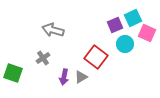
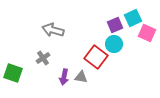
cyan circle: moved 11 px left
gray triangle: rotated 40 degrees clockwise
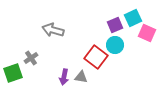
cyan circle: moved 1 px right, 1 px down
gray cross: moved 12 px left
green square: rotated 36 degrees counterclockwise
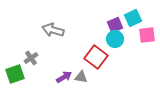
pink square: moved 2 px down; rotated 30 degrees counterclockwise
cyan circle: moved 6 px up
green square: moved 2 px right, 1 px down
purple arrow: rotated 133 degrees counterclockwise
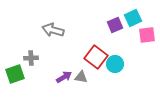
cyan circle: moved 25 px down
gray cross: rotated 32 degrees clockwise
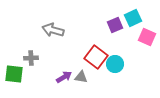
pink square: moved 2 px down; rotated 30 degrees clockwise
green square: moved 1 px left; rotated 24 degrees clockwise
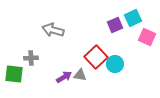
red square: rotated 10 degrees clockwise
gray triangle: moved 1 px left, 2 px up
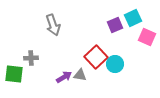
gray arrow: moved 5 px up; rotated 125 degrees counterclockwise
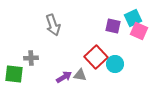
purple square: moved 2 px left, 1 px down; rotated 35 degrees clockwise
pink square: moved 8 px left, 6 px up
